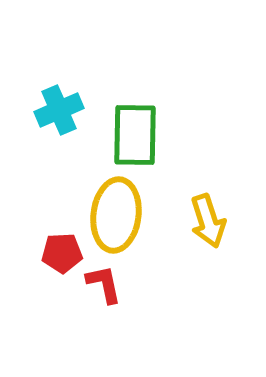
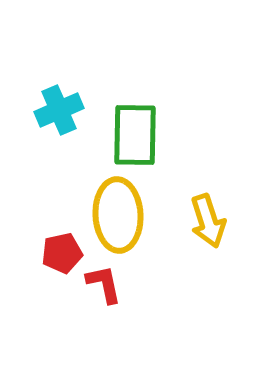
yellow ellipse: moved 2 px right; rotated 10 degrees counterclockwise
red pentagon: rotated 9 degrees counterclockwise
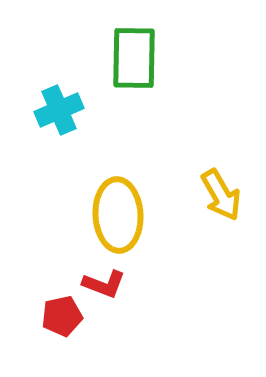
green rectangle: moved 1 px left, 77 px up
yellow arrow: moved 13 px right, 26 px up; rotated 12 degrees counterclockwise
red pentagon: moved 63 px down
red L-shape: rotated 123 degrees clockwise
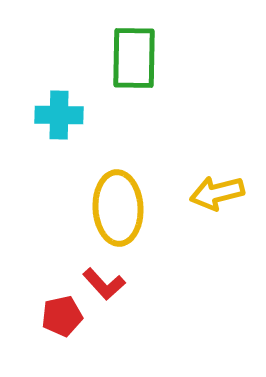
cyan cross: moved 5 px down; rotated 24 degrees clockwise
yellow arrow: moved 4 px left, 2 px up; rotated 106 degrees clockwise
yellow ellipse: moved 7 px up
red L-shape: rotated 27 degrees clockwise
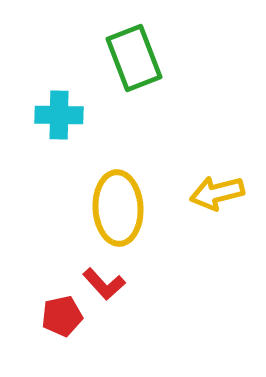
green rectangle: rotated 22 degrees counterclockwise
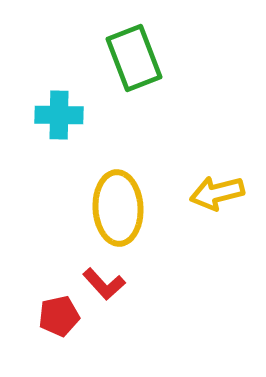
red pentagon: moved 3 px left
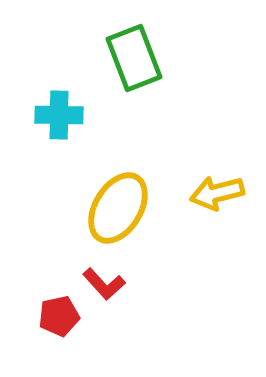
yellow ellipse: rotated 34 degrees clockwise
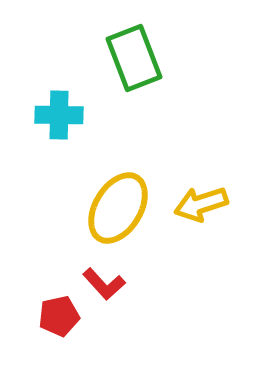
yellow arrow: moved 16 px left, 11 px down; rotated 4 degrees counterclockwise
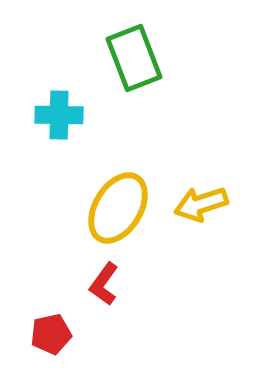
red L-shape: rotated 78 degrees clockwise
red pentagon: moved 8 px left, 18 px down
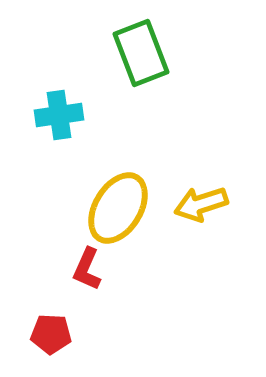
green rectangle: moved 7 px right, 5 px up
cyan cross: rotated 9 degrees counterclockwise
red L-shape: moved 17 px left, 15 px up; rotated 12 degrees counterclockwise
red pentagon: rotated 15 degrees clockwise
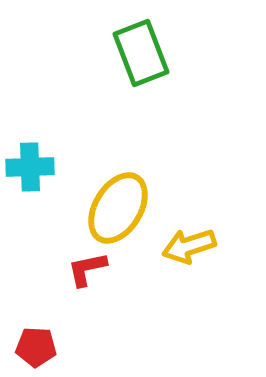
cyan cross: moved 29 px left, 52 px down; rotated 6 degrees clockwise
yellow arrow: moved 12 px left, 42 px down
red L-shape: rotated 54 degrees clockwise
red pentagon: moved 15 px left, 13 px down
